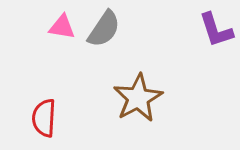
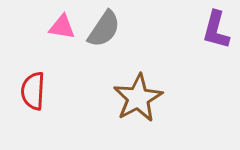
purple L-shape: rotated 33 degrees clockwise
red semicircle: moved 11 px left, 27 px up
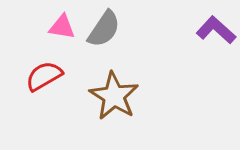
purple L-shape: rotated 117 degrees clockwise
red semicircle: moved 11 px right, 15 px up; rotated 57 degrees clockwise
brown star: moved 24 px left, 2 px up; rotated 12 degrees counterclockwise
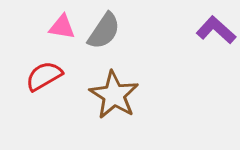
gray semicircle: moved 2 px down
brown star: moved 1 px up
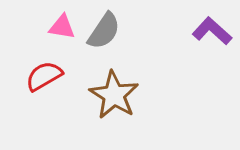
purple L-shape: moved 4 px left, 1 px down
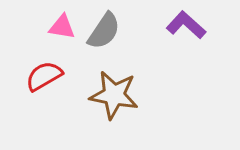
purple L-shape: moved 26 px left, 6 px up
brown star: rotated 21 degrees counterclockwise
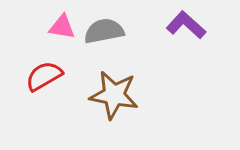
gray semicircle: rotated 135 degrees counterclockwise
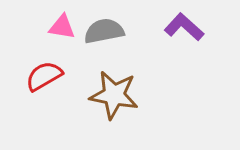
purple L-shape: moved 2 px left, 2 px down
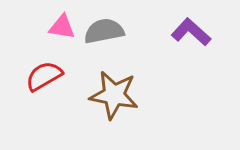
purple L-shape: moved 7 px right, 5 px down
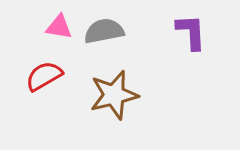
pink triangle: moved 3 px left
purple L-shape: rotated 45 degrees clockwise
brown star: rotated 24 degrees counterclockwise
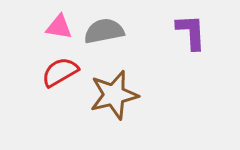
red semicircle: moved 16 px right, 4 px up
